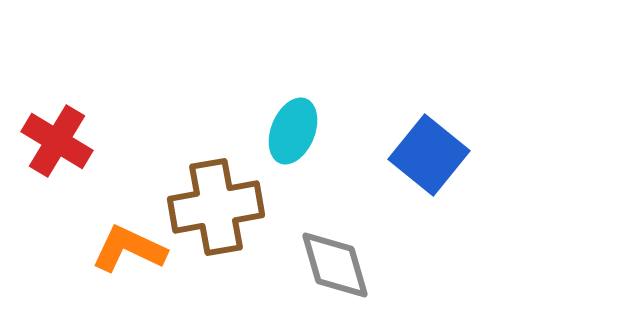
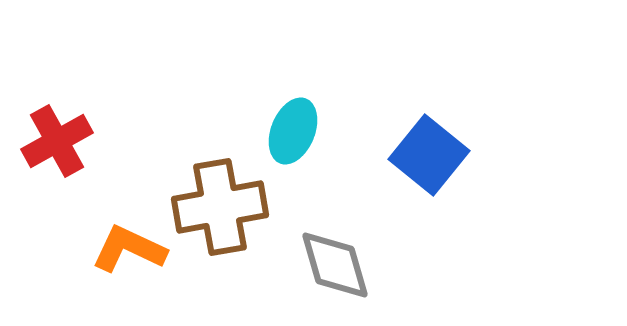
red cross: rotated 30 degrees clockwise
brown cross: moved 4 px right
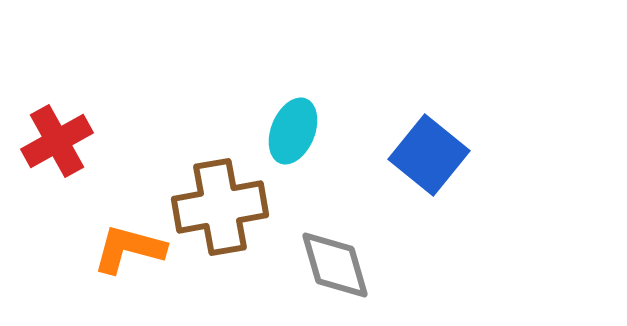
orange L-shape: rotated 10 degrees counterclockwise
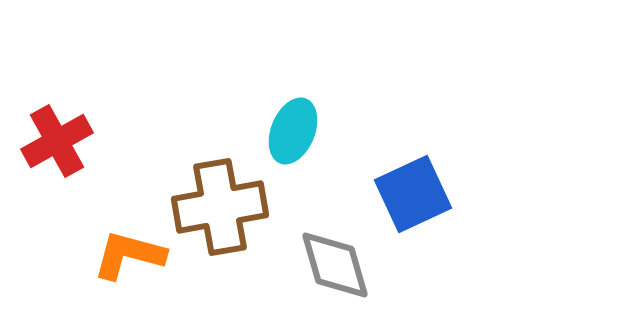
blue square: moved 16 px left, 39 px down; rotated 26 degrees clockwise
orange L-shape: moved 6 px down
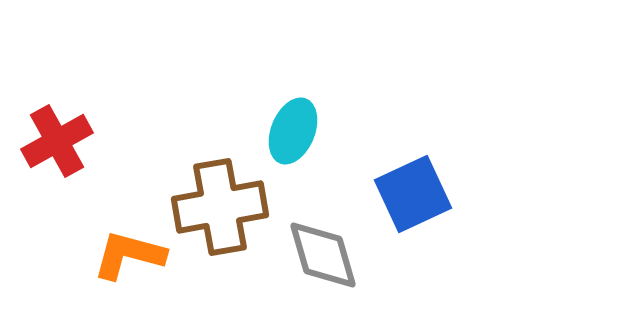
gray diamond: moved 12 px left, 10 px up
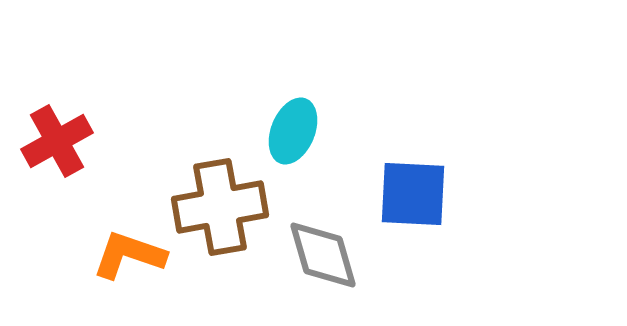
blue square: rotated 28 degrees clockwise
orange L-shape: rotated 4 degrees clockwise
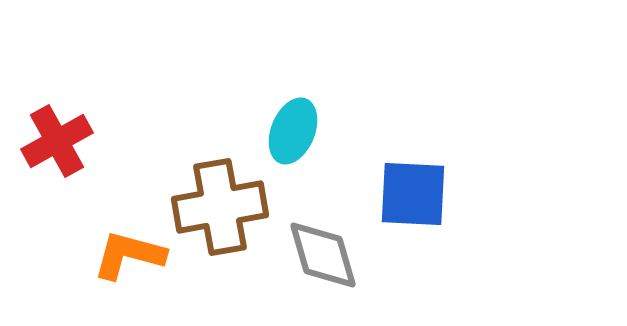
orange L-shape: rotated 4 degrees counterclockwise
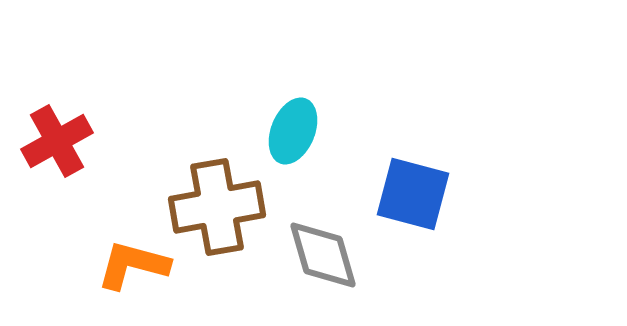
blue square: rotated 12 degrees clockwise
brown cross: moved 3 px left
orange L-shape: moved 4 px right, 10 px down
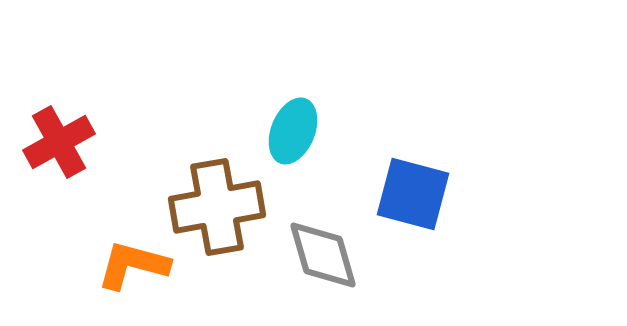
red cross: moved 2 px right, 1 px down
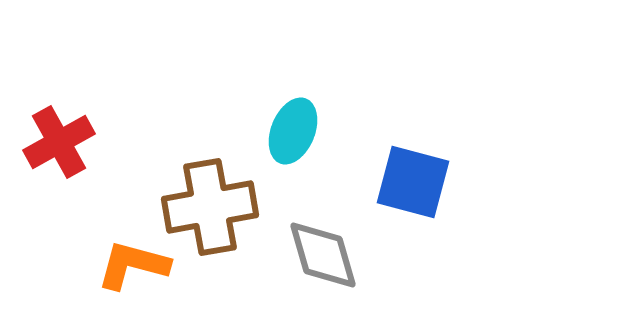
blue square: moved 12 px up
brown cross: moved 7 px left
